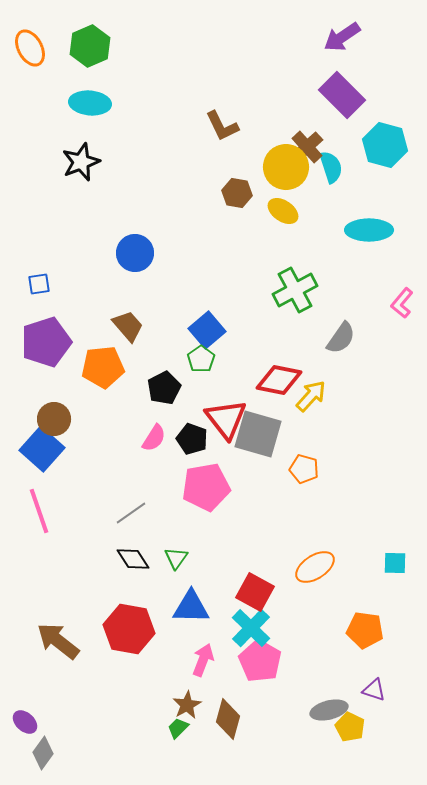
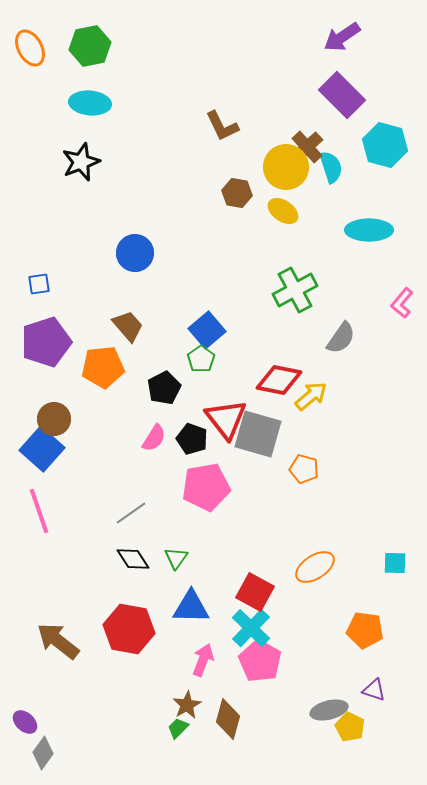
green hexagon at (90, 46): rotated 12 degrees clockwise
yellow arrow at (311, 396): rotated 8 degrees clockwise
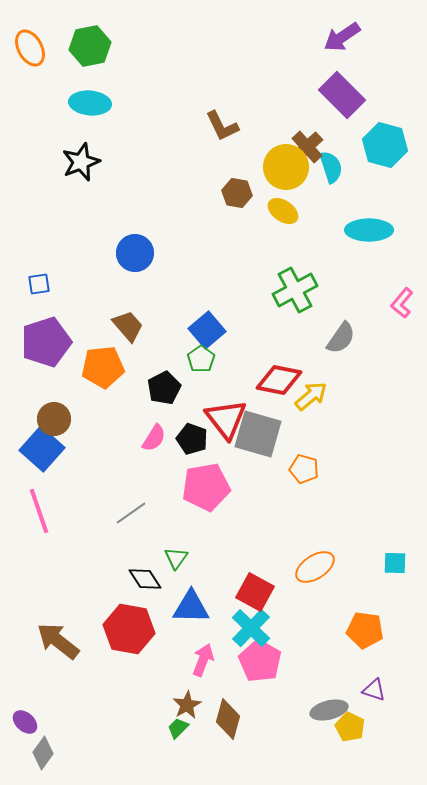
black diamond at (133, 559): moved 12 px right, 20 px down
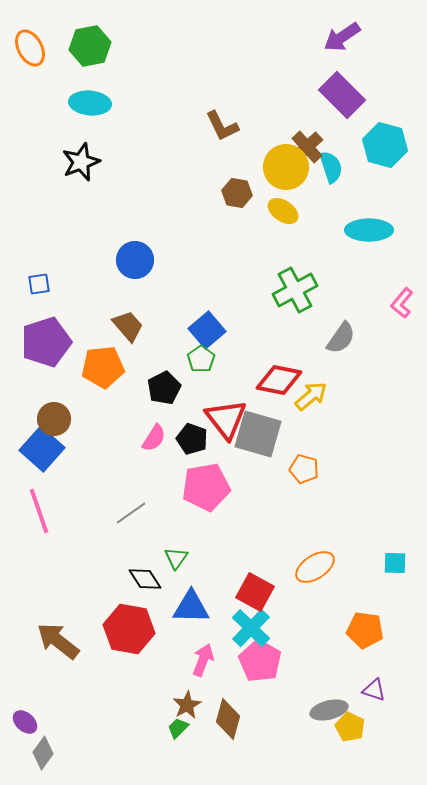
blue circle at (135, 253): moved 7 px down
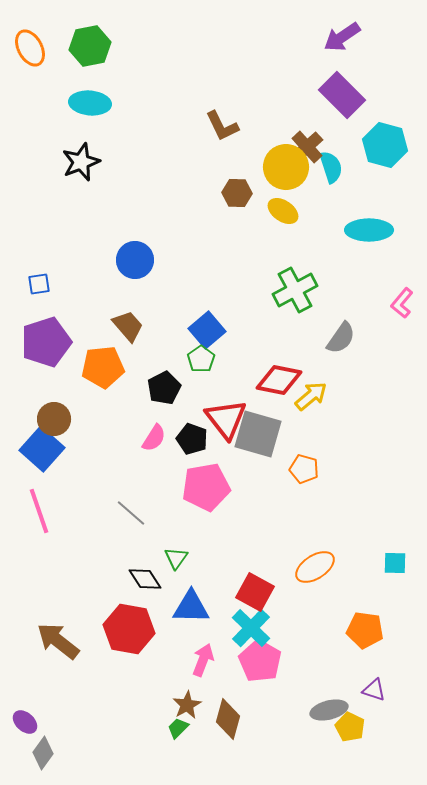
brown hexagon at (237, 193): rotated 8 degrees counterclockwise
gray line at (131, 513): rotated 76 degrees clockwise
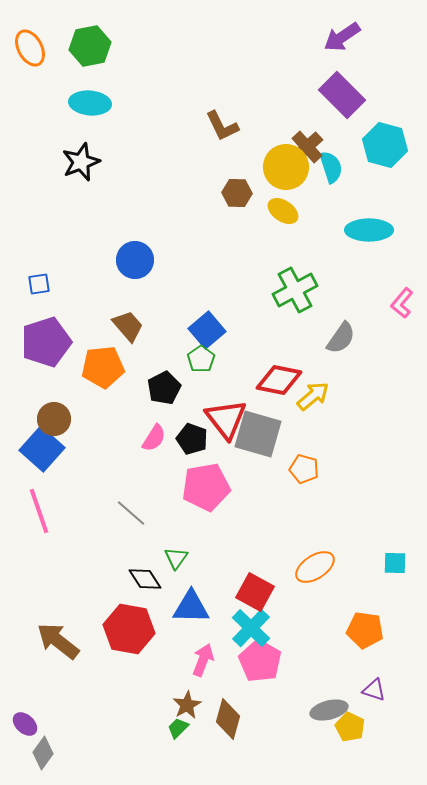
yellow arrow at (311, 396): moved 2 px right
purple ellipse at (25, 722): moved 2 px down
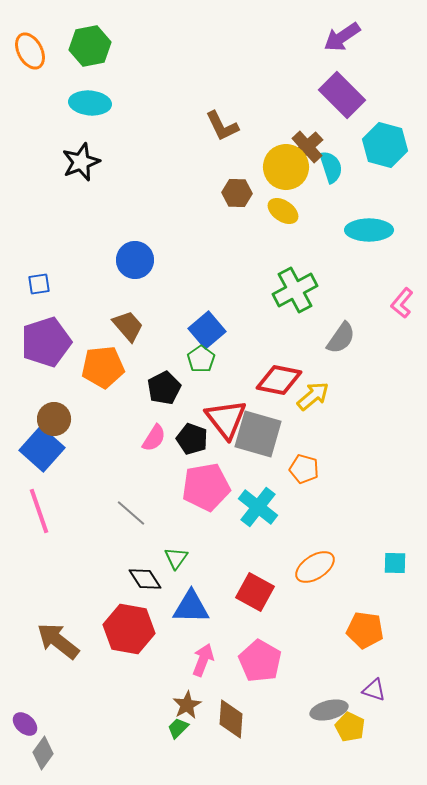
orange ellipse at (30, 48): moved 3 px down
cyan cross at (251, 628): moved 7 px right, 121 px up; rotated 6 degrees counterclockwise
brown diamond at (228, 719): moved 3 px right; rotated 12 degrees counterclockwise
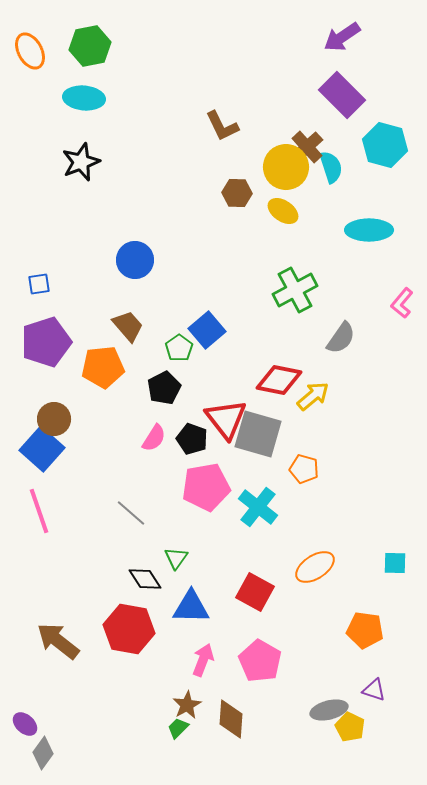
cyan ellipse at (90, 103): moved 6 px left, 5 px up
green pentagon at (201, 359): moved 22 px left, 11 px up
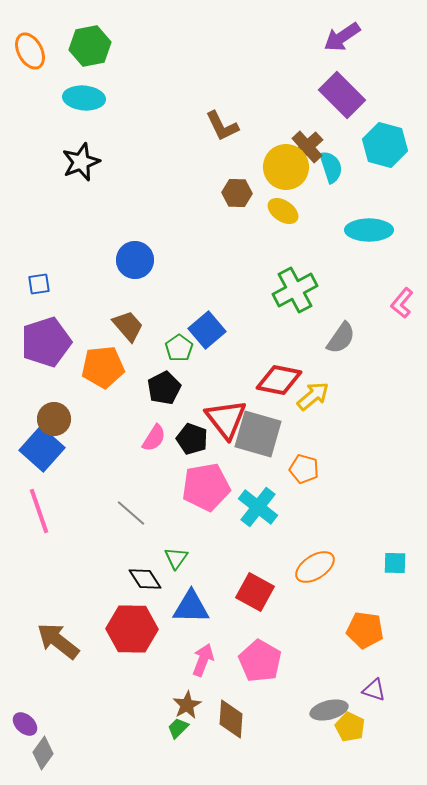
red hexagon at (129, 629): moved 3 px right; rotated 9 degrees counterclockwise
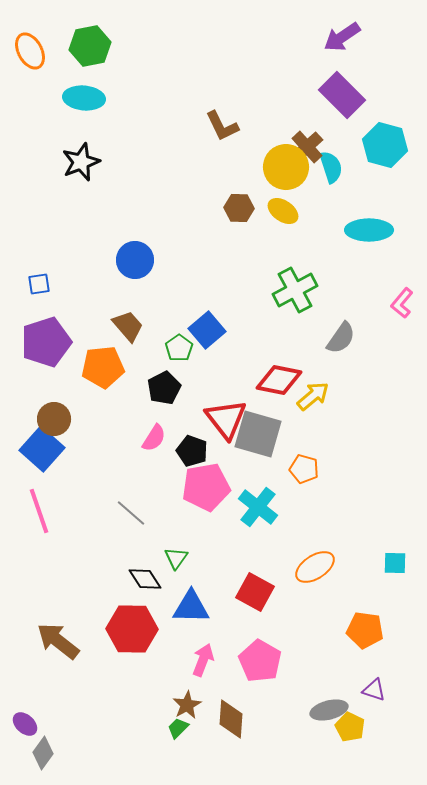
brown hexagon at (237, 193): moved 2 px right, 15 px down
black pentagon at (192, 439): moved 12 px down
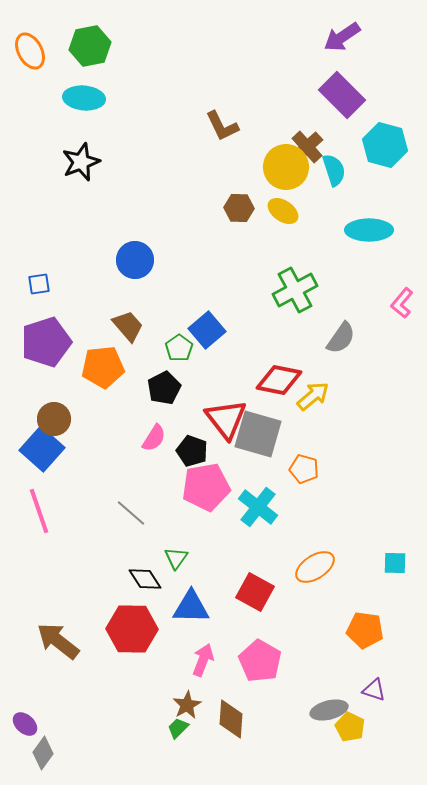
cyan semicircle at (331, 167): moved 3 px right, 3 px down
